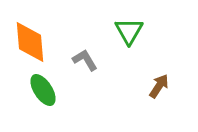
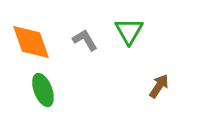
orange diamond: moved 1 px right; rotated 15 degrees counterclockwise
gray L-shape: moved 20 px up
green ellipse: rotated 12 degrees clockwise
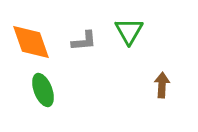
gray L-shape: moved 1 px left, 1 px down; rotated 116 degrees clockwise
brown arrow: moved 3 px right, 1 px up; rotated 30 degrees counterclockwise
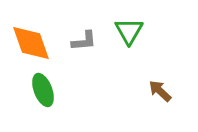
orange diamond: moved 1 px down
brown arrow: moved 2 px left, 6 px down; rotated 50 degrees counterclockwise
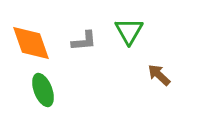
brown arrow: moved 1 px left, 16 px up
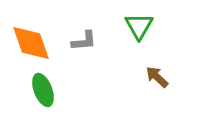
green triangle: moved 10 px right, 5 px up
brown arrow: moved 2 px left, 2 px down
